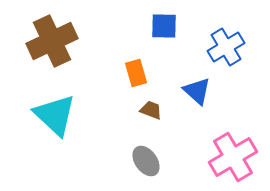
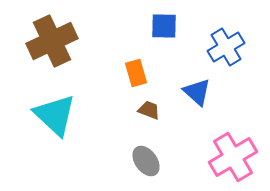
blue triangle: moved 1 px down
brown trapezoid: moved 2 px left
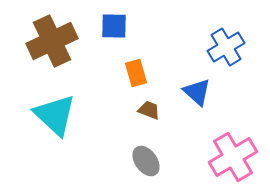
blue square: moved 50 px left
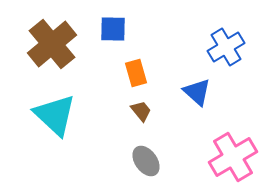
blue square: moved 1 px left, 3 px down
brown cross: moved 3 px down; rotated 15 degrees counterclockwise
brown trapezoid: moved 8 px left, 1 px down; rotated 30 degrees clockwise
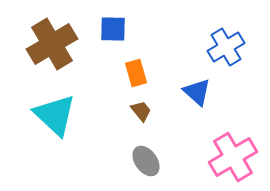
brown cross: rotated 9 degrees clockwise
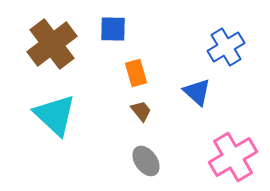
brown cross: rotated 6 degrees counterclockwise
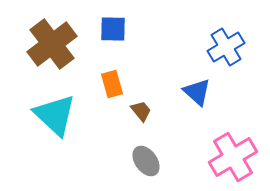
orange rectangle: moved 24 px left, 11 px down
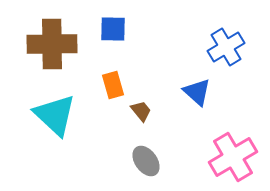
brown cross: rotated 36 degrees clockwise
orange rectangle: moved 1 px right, 1 px down
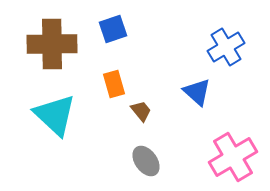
blue square: rotated 20 degrees counterclockwise
orange rectangle: moved 1 px right, 1 px up
